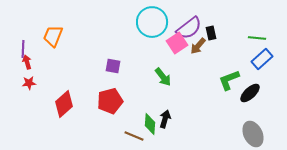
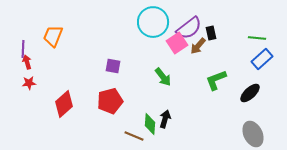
cyan circle: moved 1 px right
green L-shape: moved 13 px left
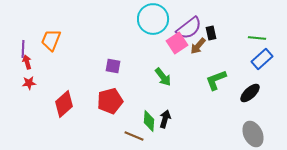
cyan circle: moved 3 px up
orange trapezoid: moved 2 px left, 4 px down
green diamond: moved 1 px left, 3 px up
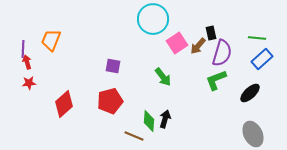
purple semicircle: moved 33 px right, 25 px down; rotated 36 degrees counterclockwise
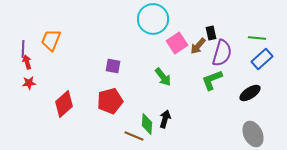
green L-shape: moved 4 px left
black ellipse: rotated 10 degrees clockwise
green diamond: moved 2 px left, 3 px down
